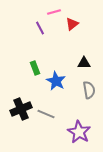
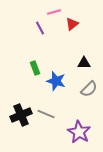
blue star: rotated 12 degrees counterclockwise
gray semicircle: moved 1 px up; rotated 54 degrees clockwise
black cross: moved 6 px down
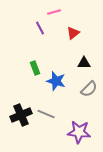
red triangle: moved 1 px right, 9 px down
purple star: rotated 25 degrees counterclockwise
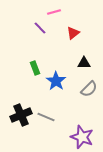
purple line: rotated 16 degrees counterclockwise
blue star: rotated 18 degrees clockwise
gray line: moved 3 px down
purple star: moved 3 px right, 5 px down; rotated 15 degrees clockwise
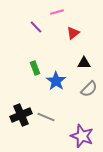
pink line: moved 3 px right
purple line: moved 4 px left, 1 px up
purple star: moved 1 px up
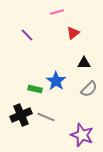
purple line: moved 9 px left, 8 px down
green rectangle: moved 21 px down; rotated 56 degrees counterclockwise
purple star: moved 1 px up
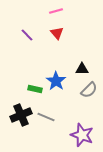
pink line: moved 1 px left, 1 px up
red triangle: moved 16 px left; rotated 32 degrees counterclockwise
black triangle: moved 2 px left, 6 px down
gray semicircle: moved 1 px down
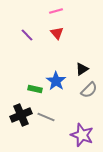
black triangle: rotated 32 degrees counterclockwise
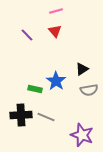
red triangle: moved 2 px left, 2 px up
gray semicircle: rotated 36 degrees clockwise
black cross: rotated 20 degrees clockwise
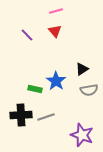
gray line: rotated 42 degrees counterclockwise
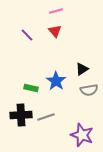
green rectangle: moved 4 px left, 1 px up
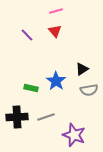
black cross: moved 4 px left, 2 px down
purple star: moved 8 px left
